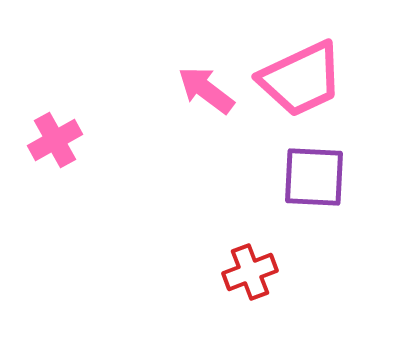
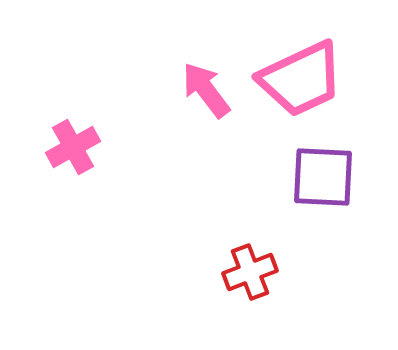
pink arrow: rotated 16 degrees clockwise
pink cross: moved 18 px right, 7 px down
purple square: moved 9 px right
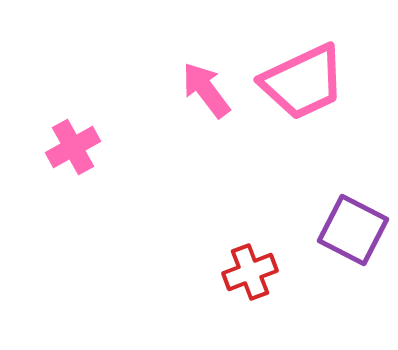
pink trapezoid: moved 2 px right, 3 px down
purple square: moved 30 px right, 53 px down; rotated 24 degrees clockwise
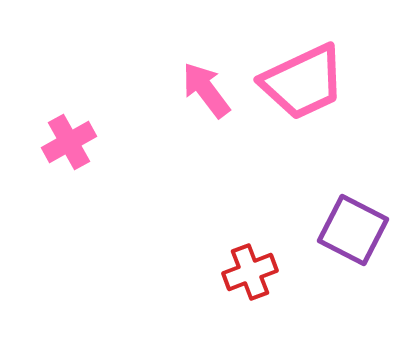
pink cross: moved 4 px left, 5 px up
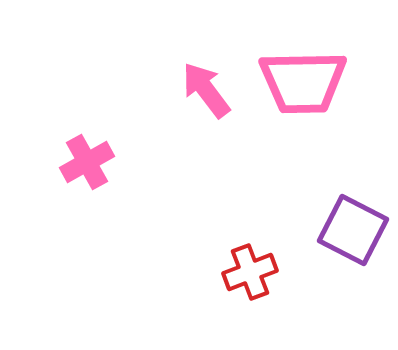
pink trapezoid: rotated 24 degrees clockwise
pink cross: moved 18 px right, 20 px down
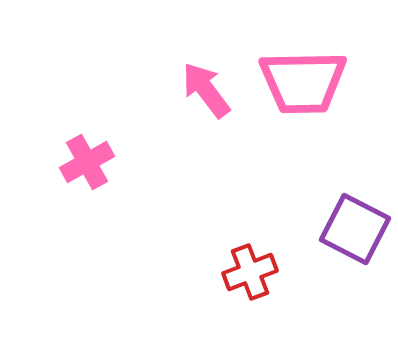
purple square: moved 2 px right, 1 px up
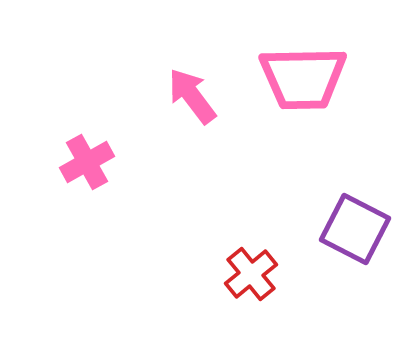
pink trapezoid: moved 4 px up
pink arrow: moved 14 px left, 6 px down
red cross: moved 1 px right, 2 px down; rotated 18 degrees counterclockwise
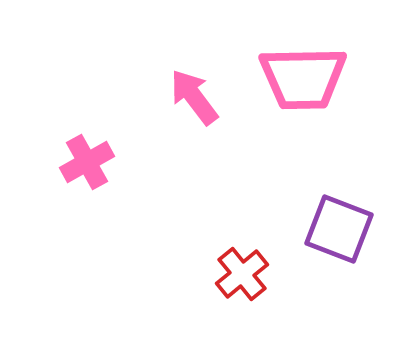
pink arrow: moved 2 px right, 1 px down
purple square: moved 16 px left; rotated 6 degrees counterclockwise
red cross: moved 9 px left
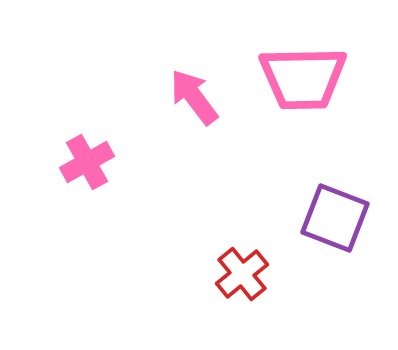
purple square: moved 4 px left, 11 px up
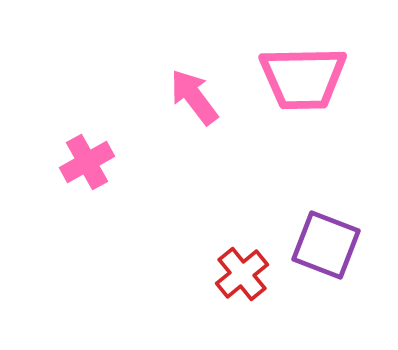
purple square: moved 9 px left, 27 px down
